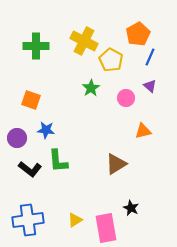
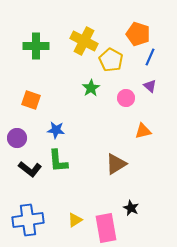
orange pentagon: rotated 25 degrees counterclockwise
blue star: moved 10 px right
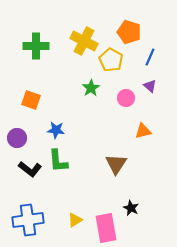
orange pentagon: moved 9 px left, 2 px up
brown triangle: rotated 25 degrees counterclockwise
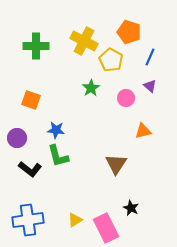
green L-shape: moved 5 px up; rotated 10 degrees counterclockwise
pink rectangle: rotated 16 degrees counterclockwise
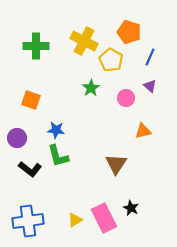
blue cross: moved 1 px down
pink rectangle: moved 2 px left, 10 px up
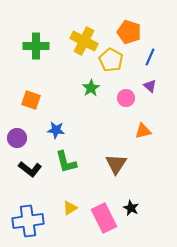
green L-shape: moved 8 px right, 6 px down
yellow triangle: moved 5 px left, 12 px up
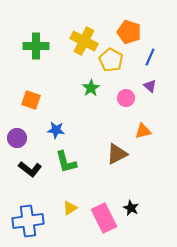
brown triangle: moved 1 px right, 10 px up; rotated 30 degrees clockwise
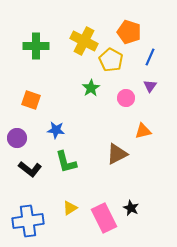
purple triangle: rotated 24 degrees clockwise
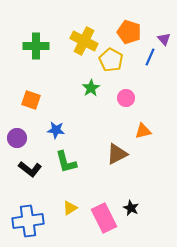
purple triangle: moved 14 px right, 47 px up; rotated 16 degrees counterclockwise
